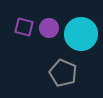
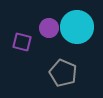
purple square: moved 2 px left, 15 px down
cyan circle: moved 4 px left, 7 px up
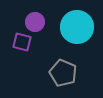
purple circle: moved 14 px left, 6 px up
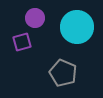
purple circle: moved 4 px up
purple square: rotated 30 degrees counterclockwise
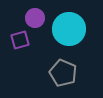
cyan circle: moved 8 px left, 2 px down
purple square: moved 2 px left, 2 px up
